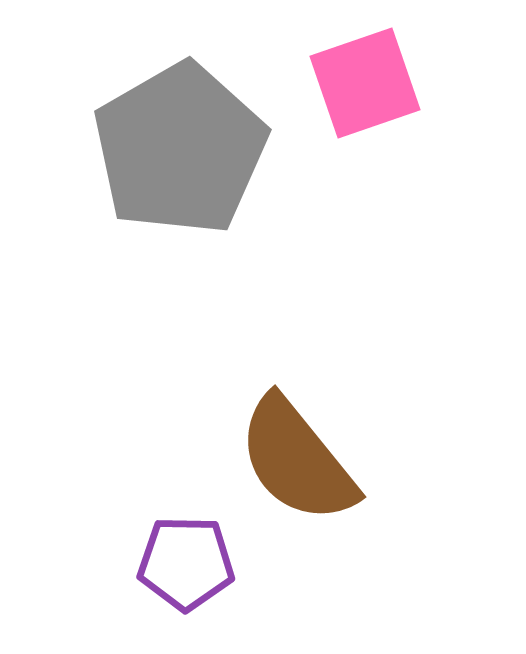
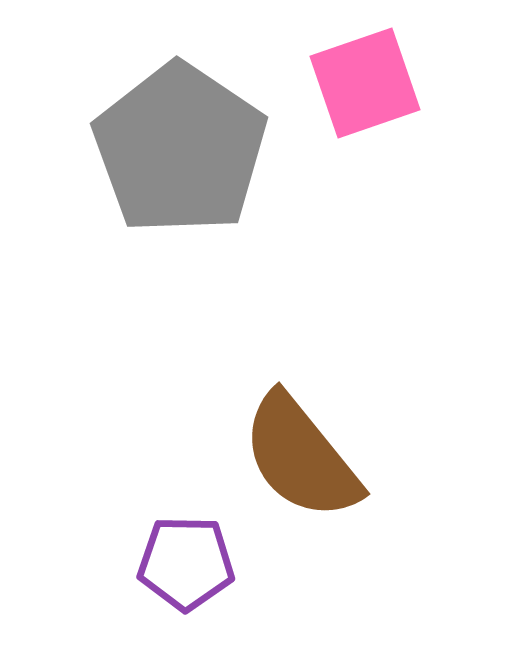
gray pentagon: rotated 8 degrees counterclockwise
brown semicircle: moved 4 px right, 3 px up
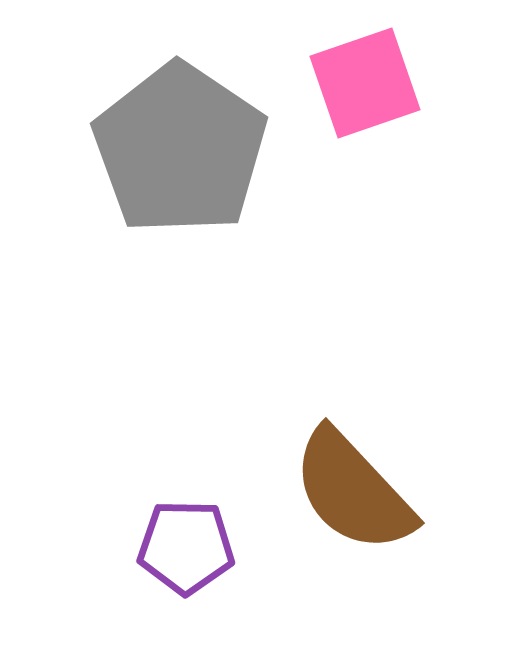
brown semicircle: moved 52 px right, 34 px down; rotated 4 degrees counterclockwise
purple pentagon: moved 16 px up
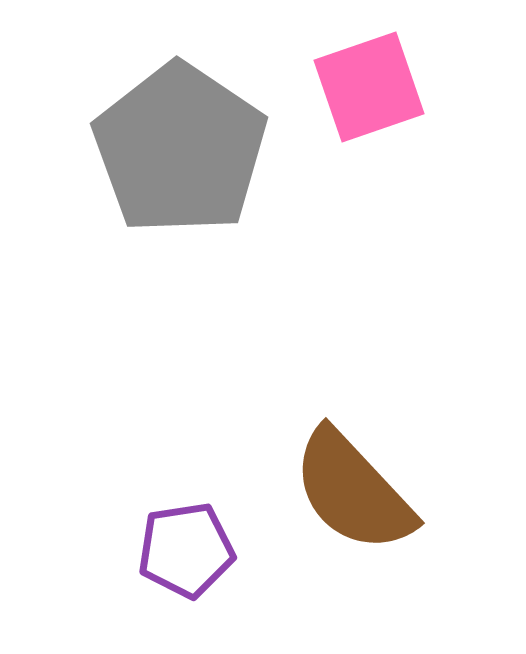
pink square: moved 4 px right, 4 px down
purple pentagon: moved 3 px down; rotated 10 degrees counterclockwise
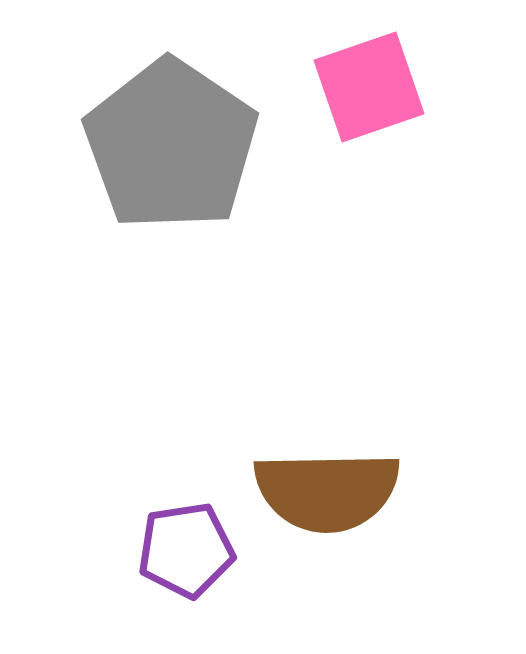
gray pentagon: moved 9 px left, 4 px up
brown semicircle: moved 26 px left; rotated 48 degrees counterclockwise
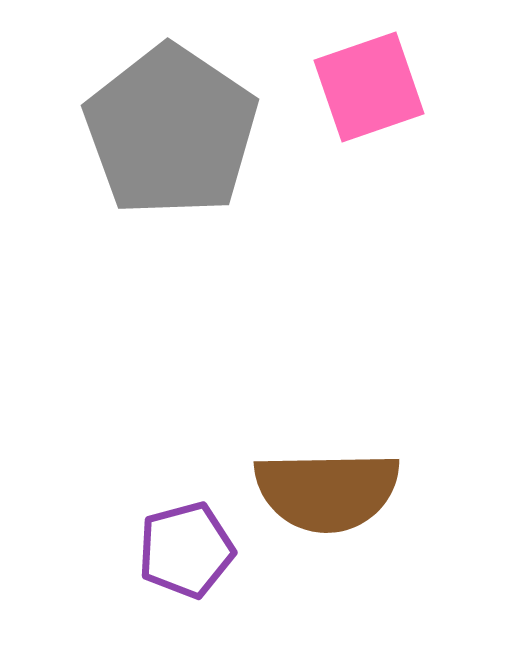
gray pentagon: moved 14 px up
purple pentagon: rotated 6 degrees counterclockwise
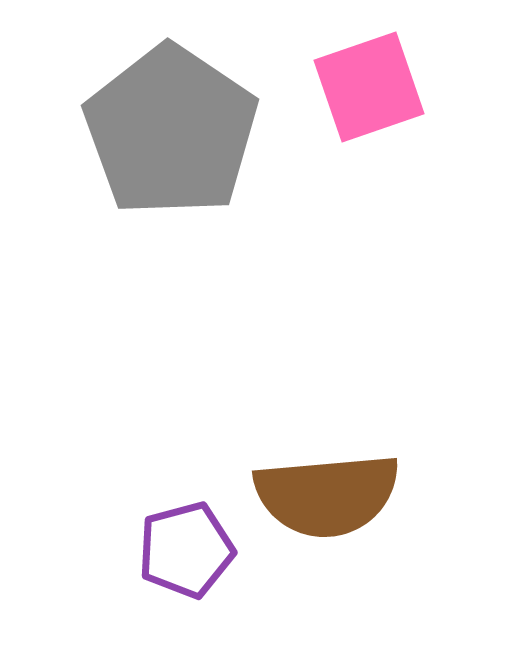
brown semicircle: moved 4 px down; rotated 4 degrees counterclockwise
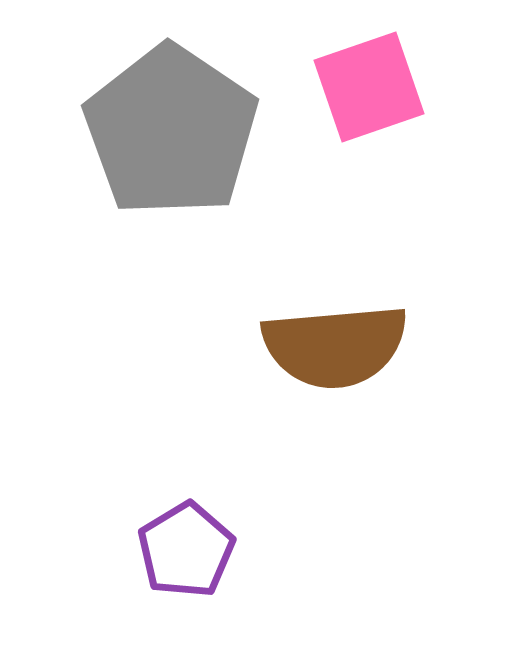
brown semicircle: moved 8 px right, 149 px up
purple pentagon: rotated 16 degrees counterclockwise
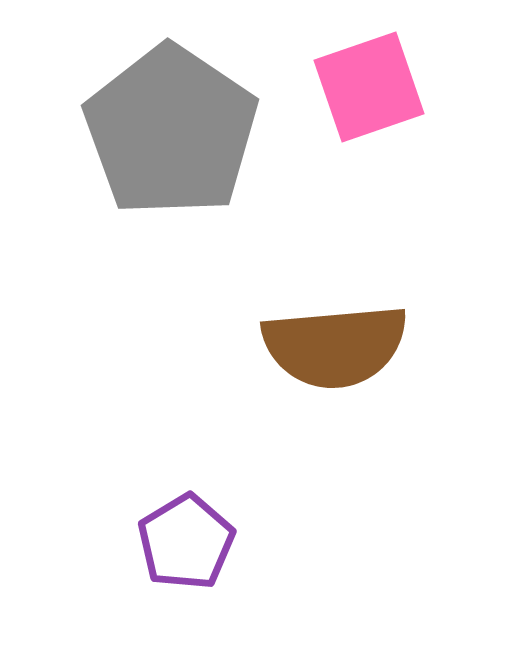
purple pentagon: moved 8 px up
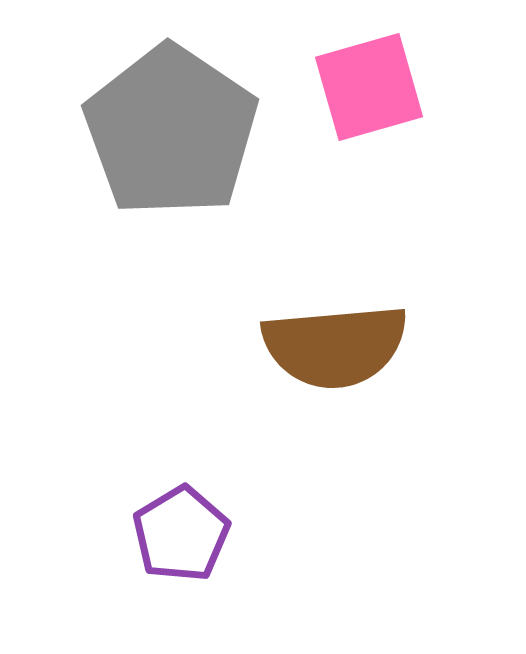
pink square: rotated 3 degrees clockwise
purple pentagon: moved 5 px left, 8 px up
